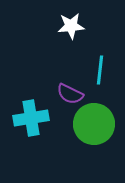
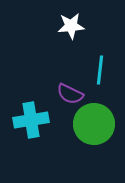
cyan cross: moved 2 px down
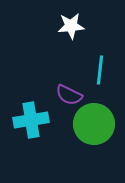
purple semicircle: moved 1 px left, 1 px down
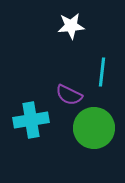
cyan line: moved 2 px right, 2 px down
green circle: moved 4 px down
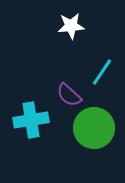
cyan line: rotated 28 degrees clockwise
purple semicircle: rotated 16 degrees clockwise
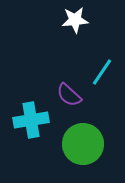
white star: moved 4 px right, 6 px up
green circle: moved 11 px left, 16 px down
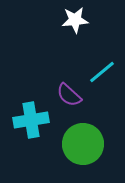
cyan line: rotated 16 degrees clockwise
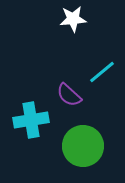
white star: moved 2 px left, 1 px up
green circle: moved 2 px down
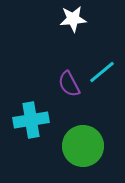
purple semicircle: moved 11 px up; rotated 20 degrees clockwise
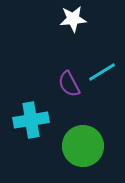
cyan line: rotated 8 degrees clockwise
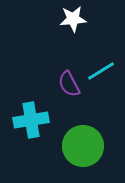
cyan line: moved 1 px left, 1 px up
